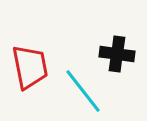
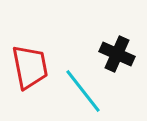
black cross: rotated 16 degrees clockwise
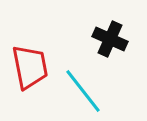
black cross: moved 7 px left, 15 px up
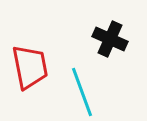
cyan line: moved 1 px left, 1 px down; rotated 18 degrees clockwise
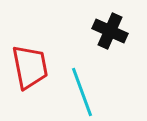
black cross: moved 8 px up
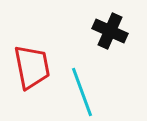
red trapezoid: moved 2 px right
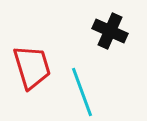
red trapezoid: rotated 6 degrees counterclockwise
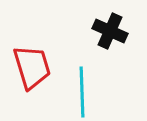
cyan line: rotated 18 degrees clockwise
